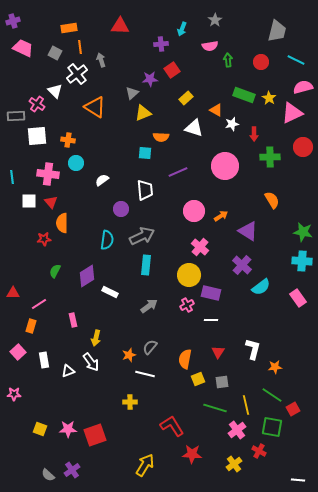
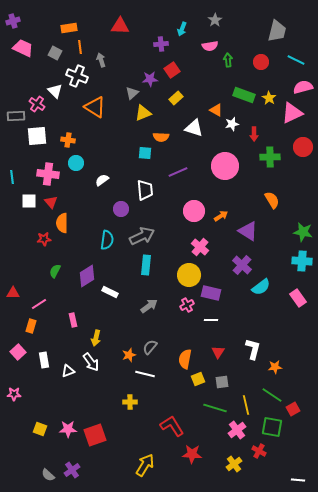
white cross at (77, 74): moved 2 px down; rotated 30 degrees counterclockwise
yellow rectangle at (186, 98): moved 10 px left
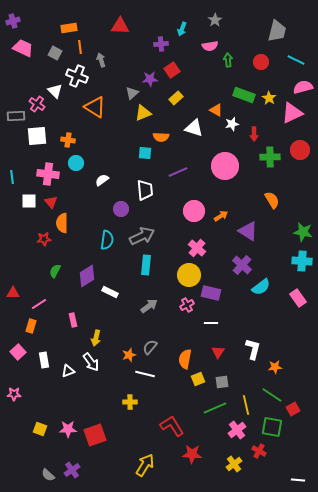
red circle at (303, 147): moved 3 px left, 3 px down
pink cross at (200, 247): moved 3 px left, 1 px down
white line at (211, 320): moved 3 px down
green line at (215, 408): rotated 40 degrees counterclockwise
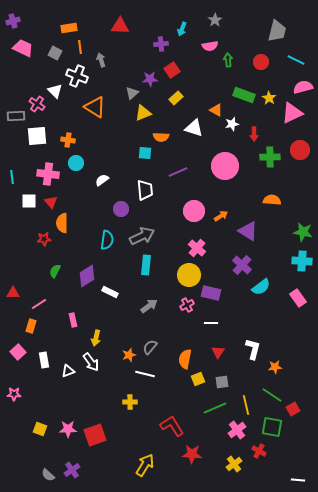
orange semicircle at (272, 200): rotated 54 degrees counterclockwise
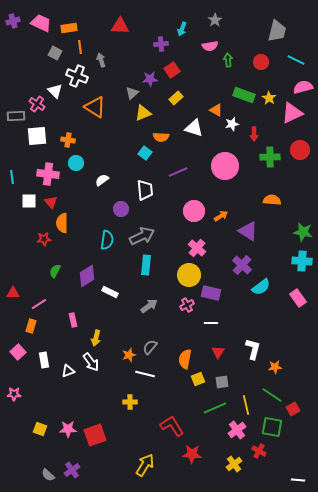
pink trapezoid at (23, 48): moved 18 px right, 25 px up
cyan square at (145, 153): rotated 32 degrees clockwise
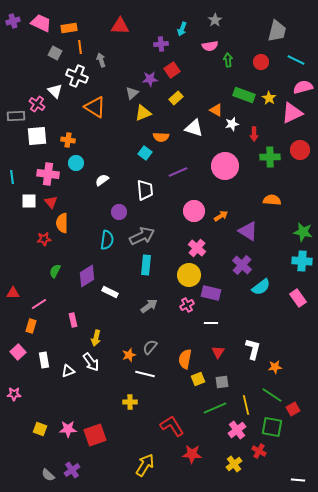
purple circle at (121, 209): moved 2 px left, 3 px down
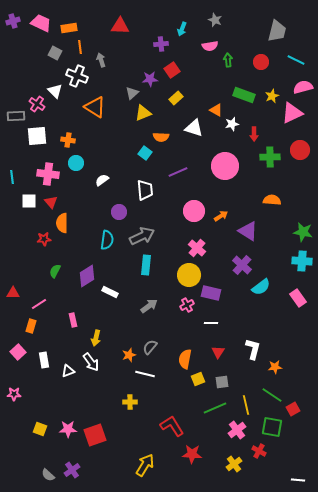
gray star at (215, 20): rotated 16 degrees counterclockwise
yellow star at (269, 98): moved 3 px right, 2 px up; rotated 16 degrees clockwise
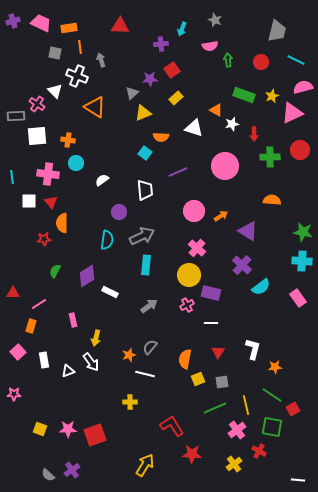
gray square at (55, 53): rotated 16 degrees counterclockwise
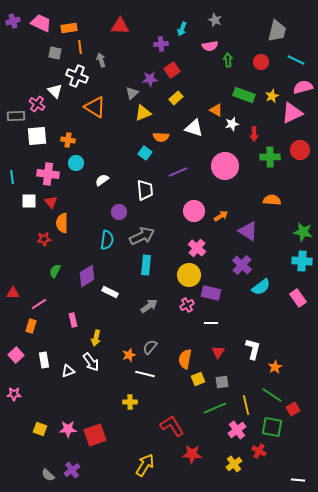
pink square at (18, 352): moved 2 px left, 3 px down
orange star at (275, 367): rotated 24 degrees counterclockwise
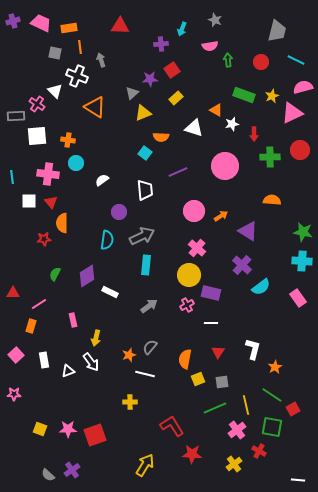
green semicircle at (55, 271): moved 3 px down
